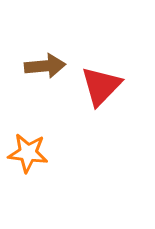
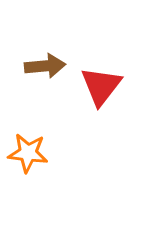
red triangle: rotated 6 degrees counterclockwise
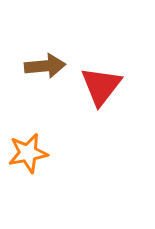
orange star: rotated 18 degrees counterclockwise
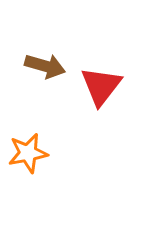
brown arrow: rotated 21 degrees clockwise
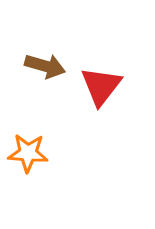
orange star: rotated 15 degrees clockwise
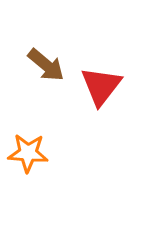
brown arrow: moved 1 px right, 1 px up; rotated 24 degrees clockwise
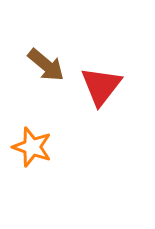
orange star: moved 4 px right, 6 px up; rotated 15 degrees clockwise
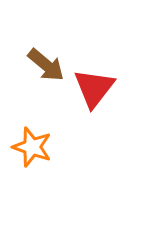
red triangle: moved 7 px left, 2 px down
